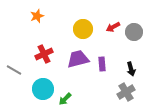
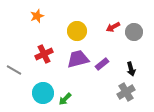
yellow circle: moved 6 px left, 2 px down
purple rectangle: rotated 56 degrees clockwise
cyan circle: moved 4 px down
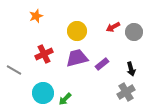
orange star: moved 1 px left
purple trapezoid: moved 1 px left, 1 px up
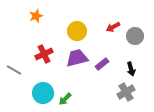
gray circle: moved 1 px right, 4 px down
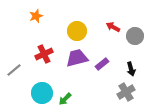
red arrow: rotated 56 degrees clockwise
gray line: rotated 70 degrees counterclockwise
cyan circle: moved 1 px left
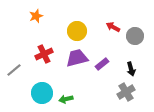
green arrow: moved 1 px right; rotated 32 degrees clockwise
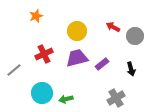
gray cross: moved 10 px left, 6 px down
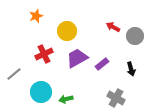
yellow circle: moved 10 px left
purple trapezoid: rotated 15 degrees counterclockwise
gray line: moved 4 px down
cyan circle: moved 1 px left, 1 px up
gray cross: rotated 30 degrees counterclockwise
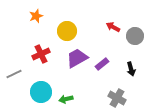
red cross: moved 3 px left
gray line: rotated 14 degrees clockwise
gray cross: moved 1 px right
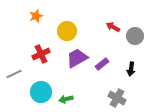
black arrow: rotated 24 degrees clockwise
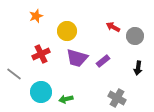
purple trapezoid: rotated 135 degrees counterclockwise
purple rectangle: moved 1 px right, 3 px up
black arrow: moved 7 px right, 1 px up
gray line: rotated 63 degrees clockwise
